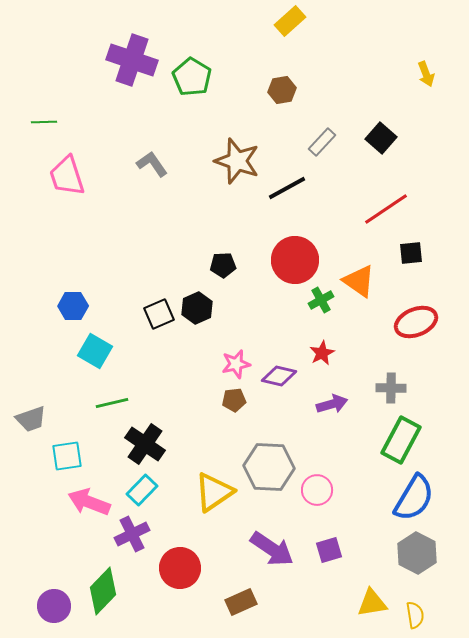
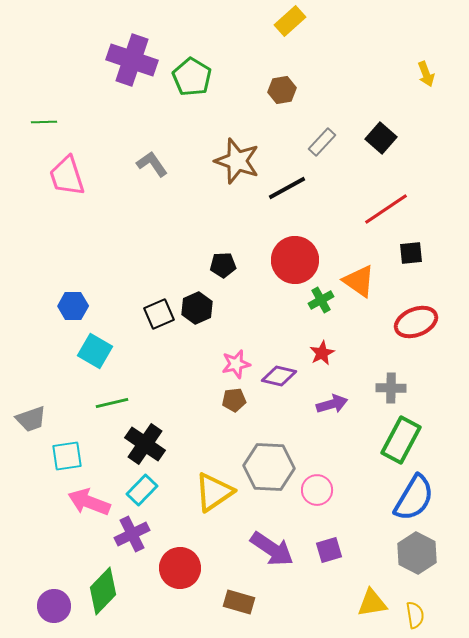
brown rectangle at (241, 602): moved 2 px left; rotated 40 degrees clockwise
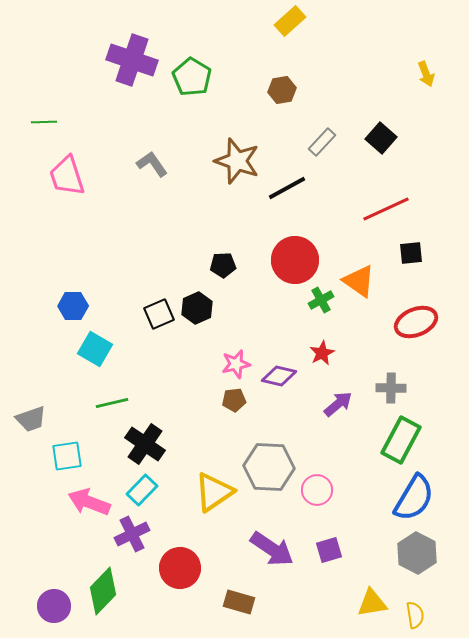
red line at (386, 209): rotated 9 degrees clockwise
cyan square at (95, 351): moved 2 px up
purple arrow at (332, 404): moved 6 px right; rotated 24 degrees counterclockwise
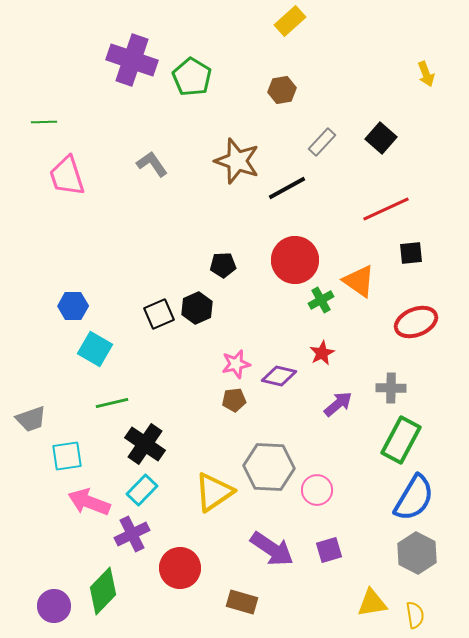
brown rectangle at (239, 602): moved 3 px right
